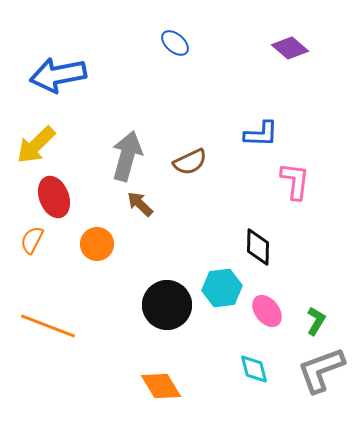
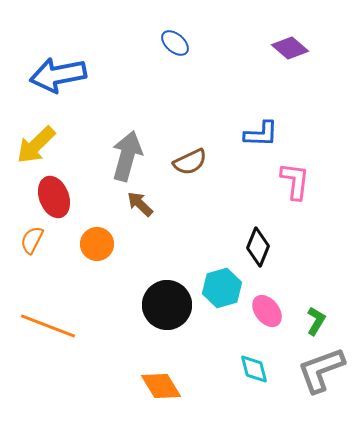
black diamond: rotated 21 degrees clockwise
cyan hexagon: rotated 9 degrees counterclockwise
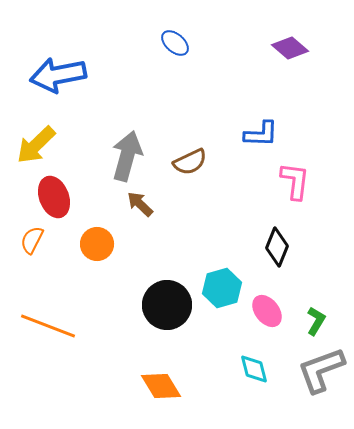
black diamond: moved 19 px right
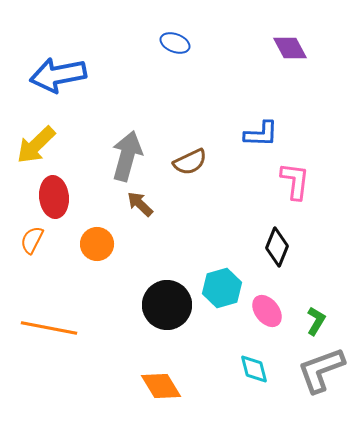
blue ellipse: rotated 20 degrees counterclockwise
purple diamond: rotated 21 degrees clockwise
red ellipse: rotated 15 degrees clockwise
orange line: moved 1 px right, 2 px down; rotated 10 degrees counterclockwise
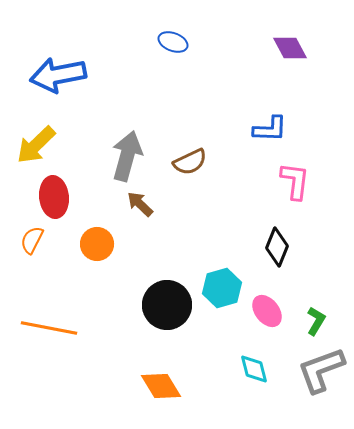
blue ellipse: moved 2 px left, 1 px up
blue L-shape: moved 9 px right, 5 px up
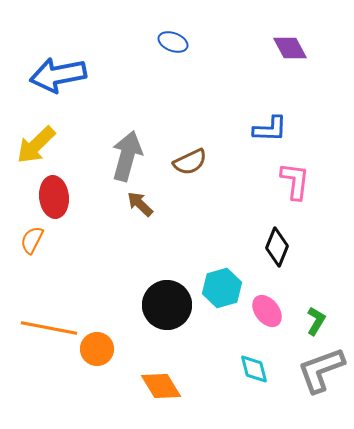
orange circle: moved 105 px down
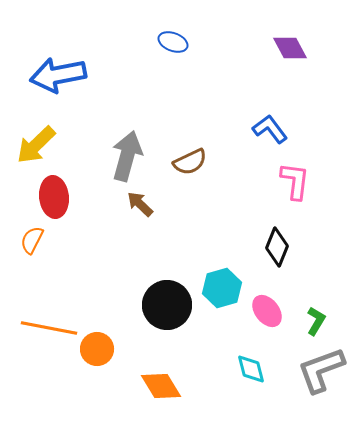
blue L-shape: rotated 129 degrees counterclockwise
cyan diamond: moved 3 px left
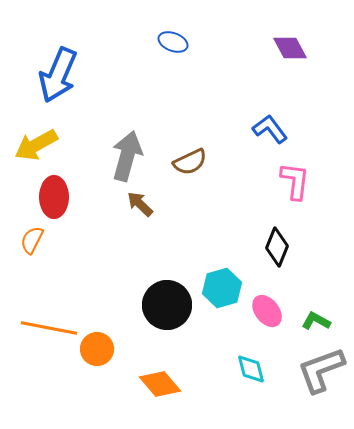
blue arrow: rotated 56 degrees counterclockwise
yellow arrow: rotated 15 degrees clockwise
red ellipse: rotated 6 degrees clockwise
green L-shape: rotated 92 degrees counterclockwise
orange diamond: moved 1 px left, 2 px up; rotated 9 degrees counterclockwise
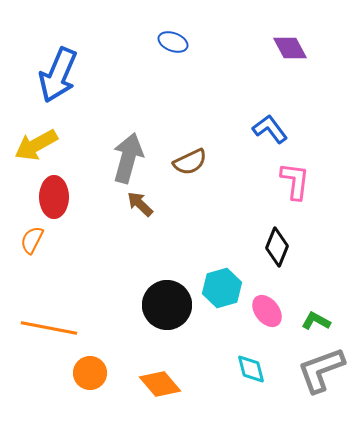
gray arrow: moved 1 px right, 2 px down
orange circle: moved 7 px left, 24 px down
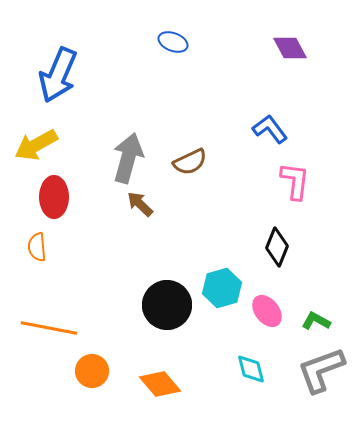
orange semicircle: moved 5 px right, 7 px down; rotated 32 degrees counterclockwise
orange circle: moved 2 px right, 2 px up
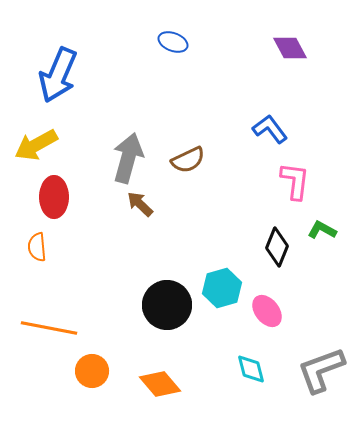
brown semicircle: moved 2 px left, 2 px up
green L-shape: moved 6 px right, 91 px up
